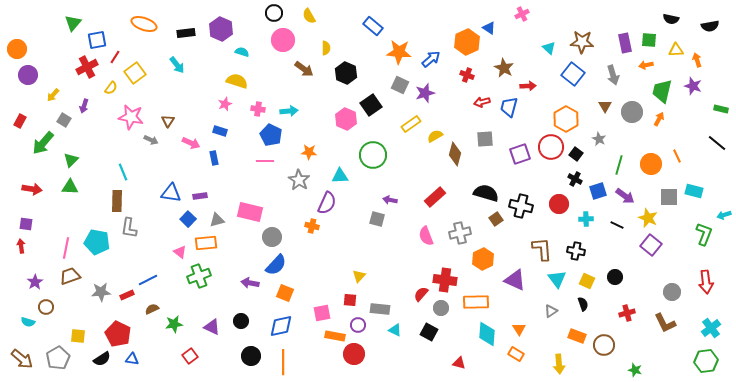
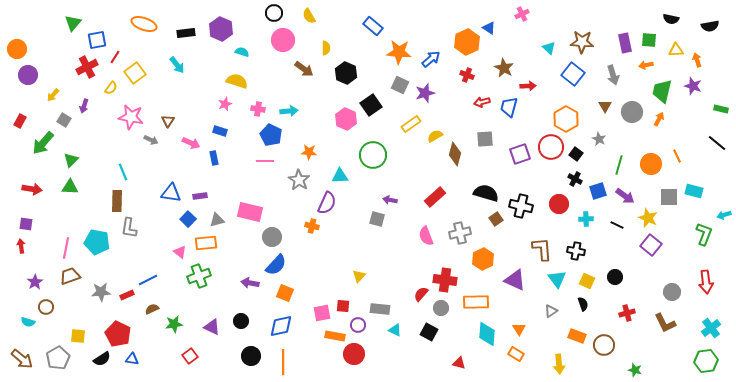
red square at (350, 300): moved 7 px left, 6 px down
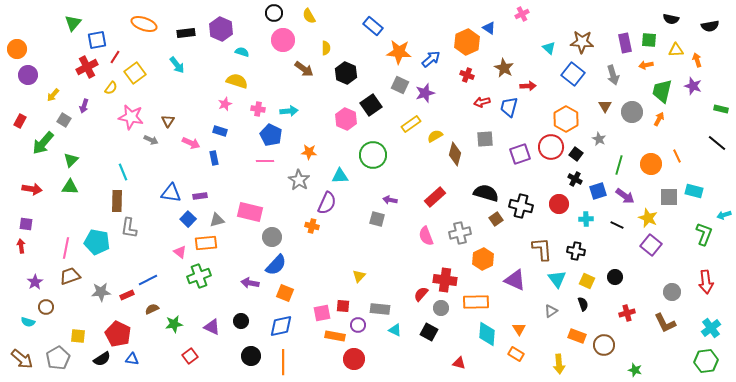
red circle at (354, 354): moved 5 px down
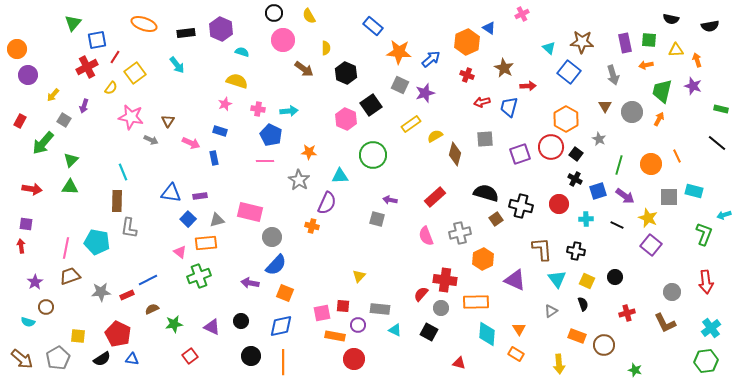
blue square at (573, 74): moved 4 px left, 2 px up
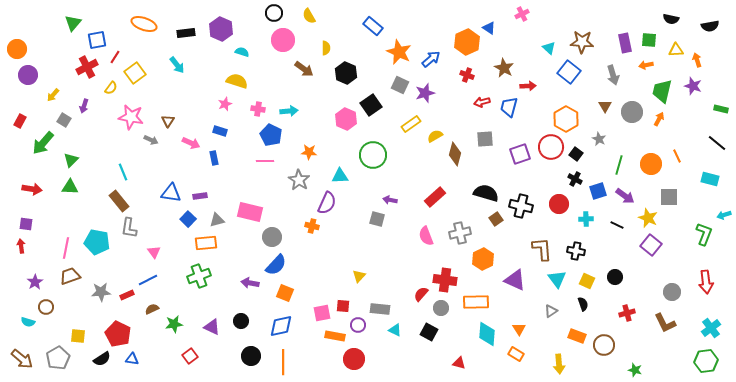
orange star at (399, 52): rotated 20 degrees clockwise
cyan rectangle at (694, 191): moved 16 px right, 12 px up
brown rectangle at (117, 201): moved 2 px right; rotated 40 degrees counterclockwise
pink triangle at (180, 252): moved 26 px left; rotated 16 degrees clockwise
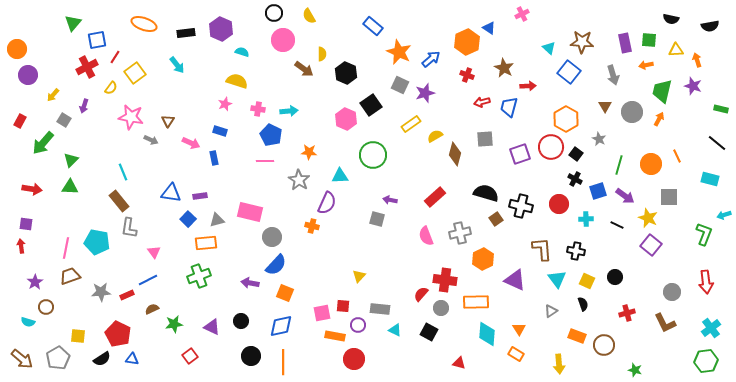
yellow semicircle at (326, 48): moved 4 px left, 6 px down
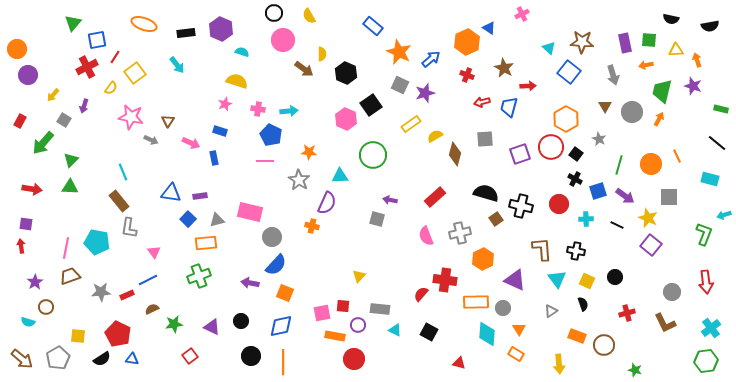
gray circle at (441, 308): moved 62 px right
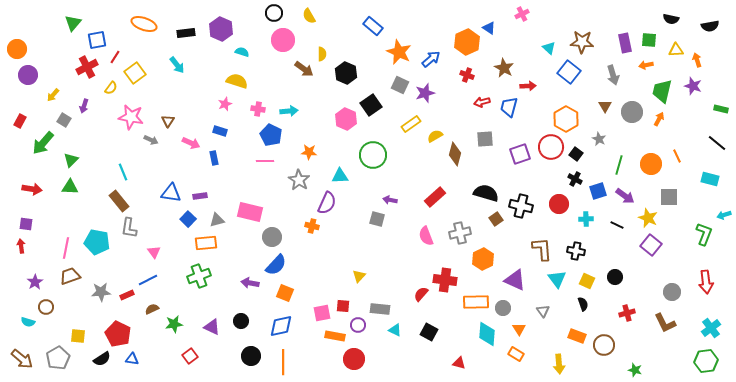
gray triangle at (551, 311): moved 8 px left; rotated 32 degrees counterclockwise
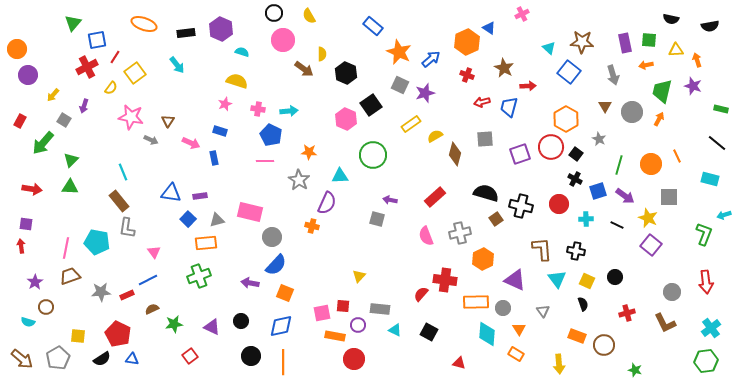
gray L-shape at (129, 228): moved 2 px left
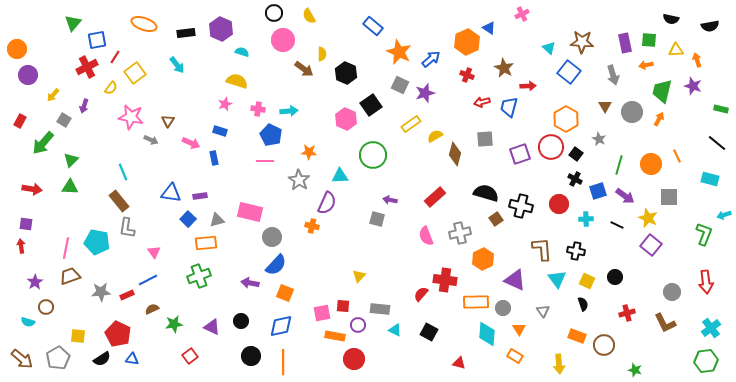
orange rectangle at (516, 354): moved 1 px left, 2 px down
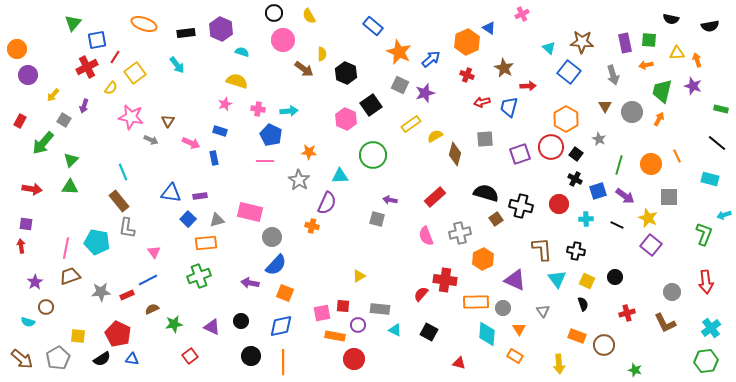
yellow triangle at (676, 50): moved 1 px right, 3 px down
yellow triangle at (359, 276): rotated 16 degrees clockwise
